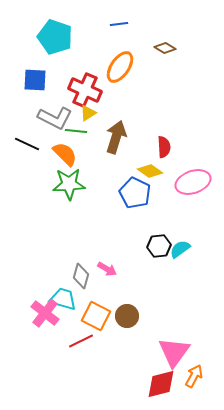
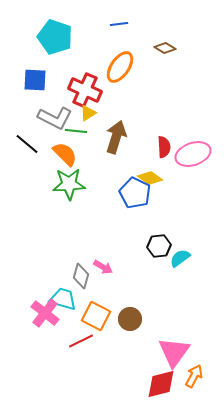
black line: rotated 15 degrees clockwise
yellow diamond: moved 7 px down
pink ellipse: moved 28 px up
cyan semicircle: moved 9 px down
pink arrow: moved 4 px left, 2 px up
brown circle: moved 3 px right, 3 px down
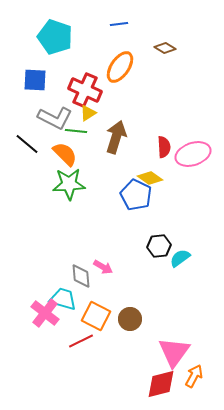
blue pentagon: moved 1 px right, 2 px down
gray diamond: rotated 20 degrees counterclockwise
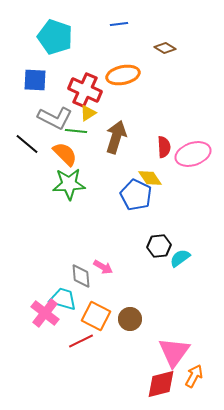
orange ellipse: moved 3 px right, 8 px down; rotated 44 degrees clockwise
yellow diamond: rotated 20 degrees clockwise
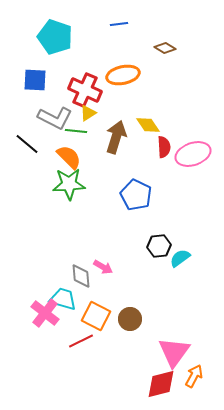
orange semicircle: moved 4 px right, 3 px down
yellow diamond: moved 2 px left, 53 px up
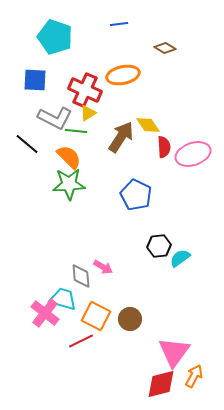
brown arrow: moved 5 px right; rotated 16 degrees clockwise
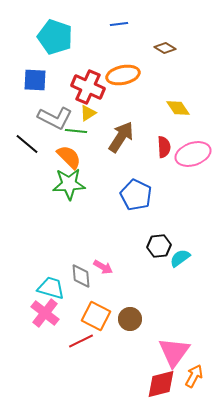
red cross: moved 3 px right, 3 px up
yellow diamond: moved 30 px right, 17 px up
cyan trapezoid: moved 12 px left, 11 px up
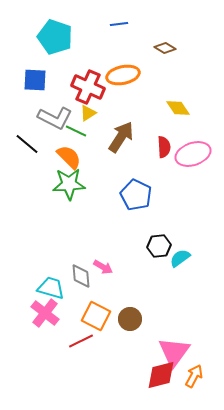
green line: rotated 20 degrees clockwise
red diamond: moved 9 px up
